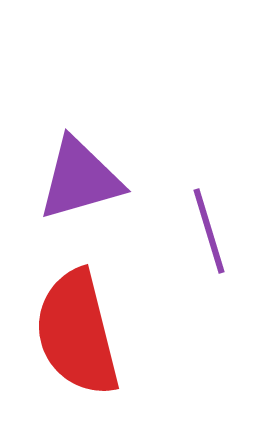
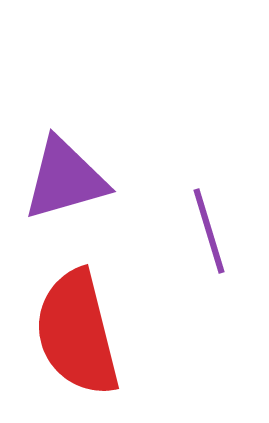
purple triangle: moved 15 px left
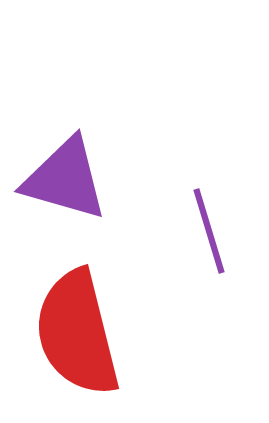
purple triangle: rotated 32 degrees clockwise
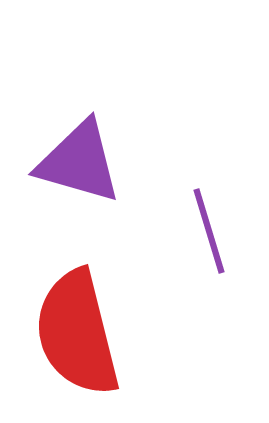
purple triangle: moved 14 px right, 17 px up
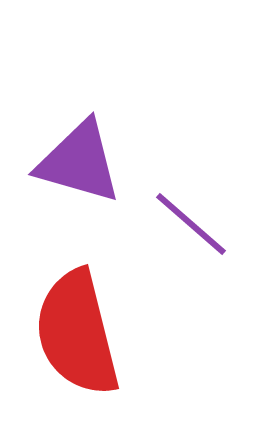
purple line: moved 18 px left, 7 px up; rotated 32 degrees counterclockwise
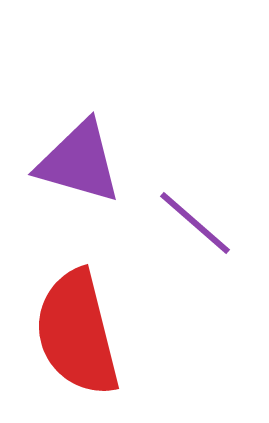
purple line: moved 4 px right, 1 px up
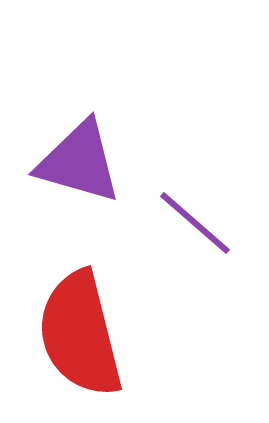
red semicircle: moved 3 px right, 1 px down
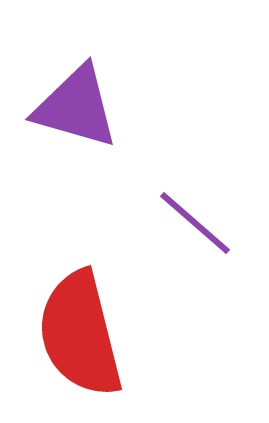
purple triangle: moved 3 px left, 55 px up
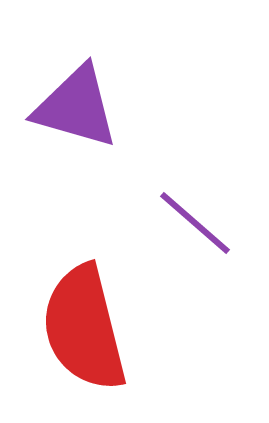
red semicircle: moved 4 px right, 6 px up
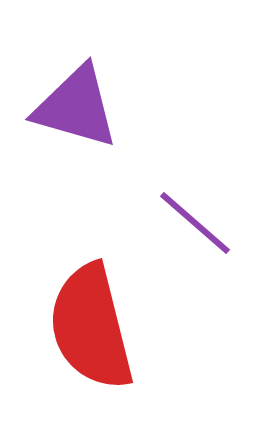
red semicircle: moved 7 px right, 1 px up
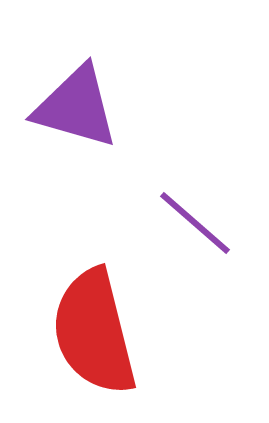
red semicircle: moved 3 px right, 5 px down
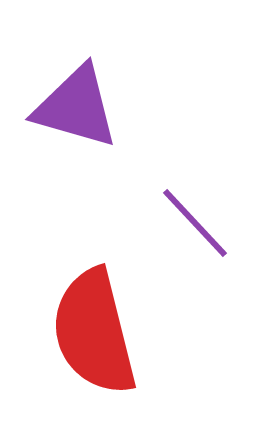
purple line: rotated 6 degrees clockwise
